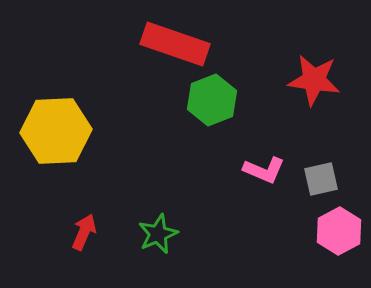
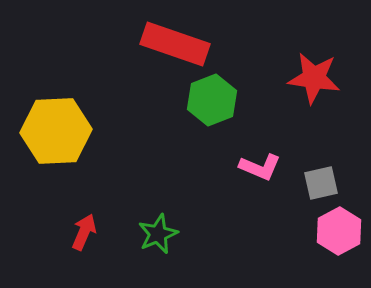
red star: moved 2 px up
pink L-shape: moved 4 px left, 3 px up
gray square: moved 4 px down
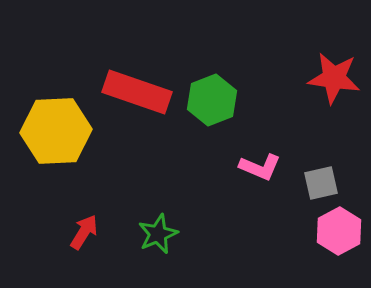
red rectangle: moved 38 px left, 48 px down
red star: moved 20 px right
red arrow: rotated 9 degrees clockwise
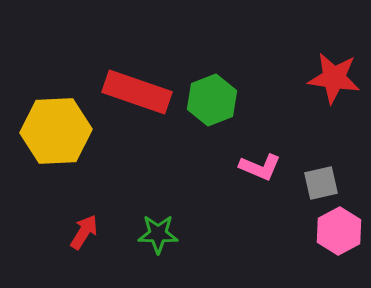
green star: rotated 24 degrees clockwise
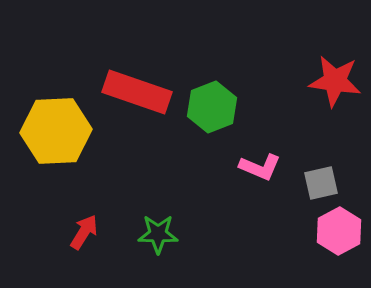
red star: moved 1 px right, 3 px down
green hexagon: moved 7 px down
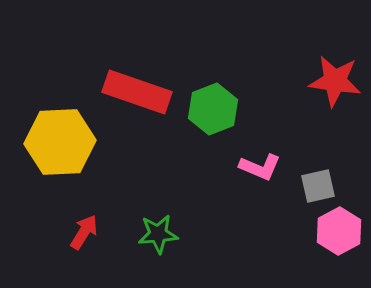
green hexagon: moved 1 px right, 2 px down
yellow hexagon: moved 4 px right, 11 px down
gray square: moved 3 px left, 3 px down
green star: rotated 6 degrees counterclockwise
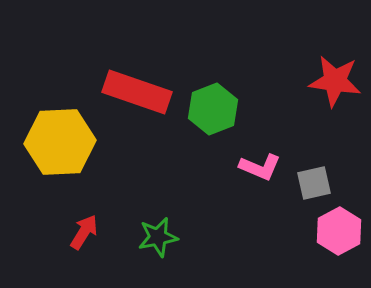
gray square: moved 4 px left, 3 px up
green star: moved 3 px down; rotated 6 degrees counterclockwise
